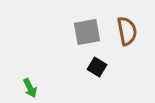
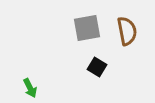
gray square: moved 4 px up
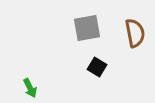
brown semicircle: moved 8 px right, 2 px down
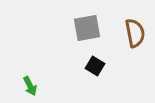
black square: moved 2 px left, 1 px up
green arrow: moved 2 px up
